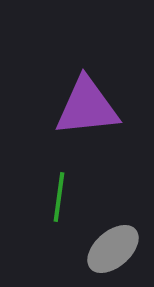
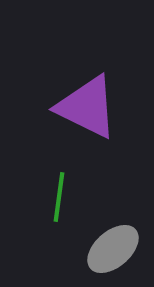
purple triangle: rotated 32 degrees clockwise
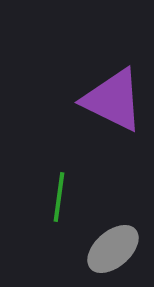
purple triangle: moved 26 px right, 7 px up
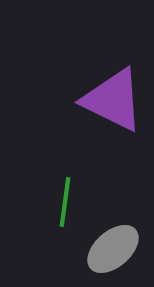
green line: moved 6 px right, 5 px down
